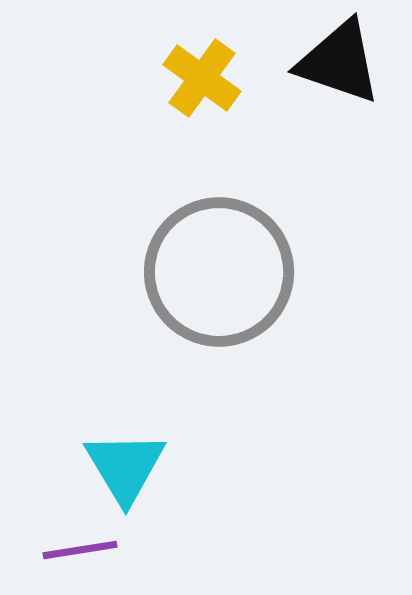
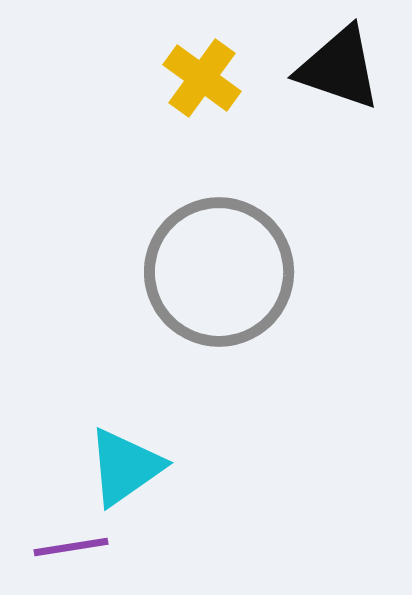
black triangle: moved 6 px down
cyan triangle: rotated 26 degrees clockwise
purple line: moved 9 px left, 3 px up
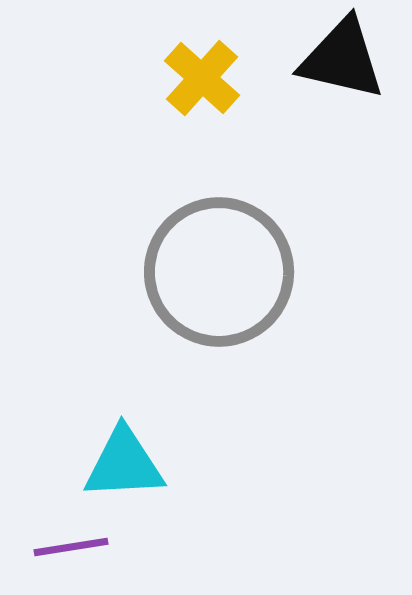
black triangle: moved 3 px right, 9 px up; rotated 6 degrees counterclockwise
yellow cross: rotated 6 degrees clockwise
cyan triangle: moved 1 px left, 3 px up; rotated 32 degrees clockwise
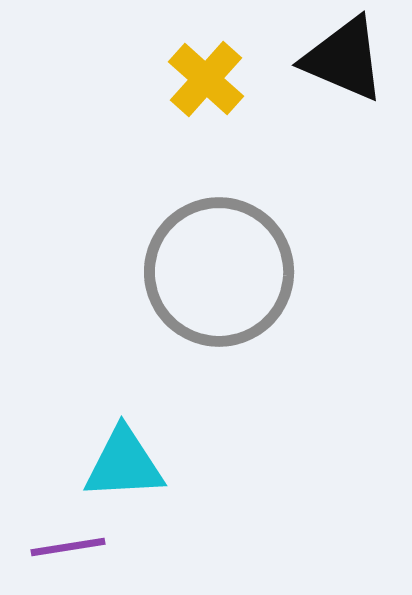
black triangle: moved 2 px right; rotated 10 degrees clockwise
yellow cross: moved 4 px right, 1 px down
purple line: moved 3 px left
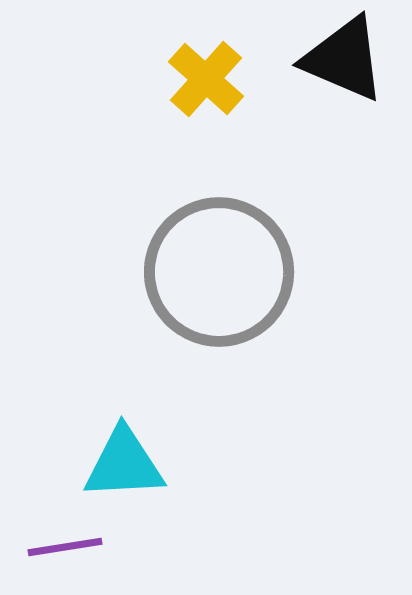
purple line: moved 3 px left
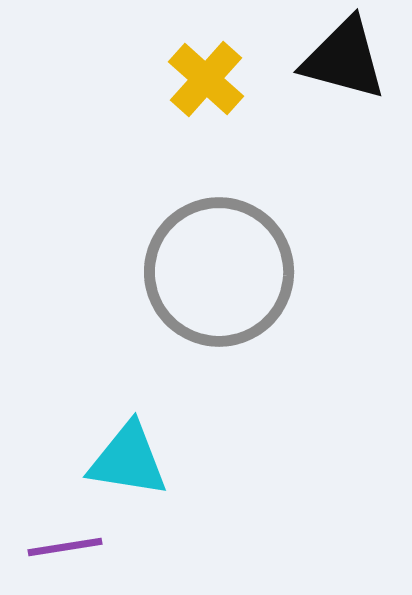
black triangle: rotated 8 degrees counterclockwise
cyan triangle: moved 4 px right, 4 px up; rotated 12 degrees clockwise
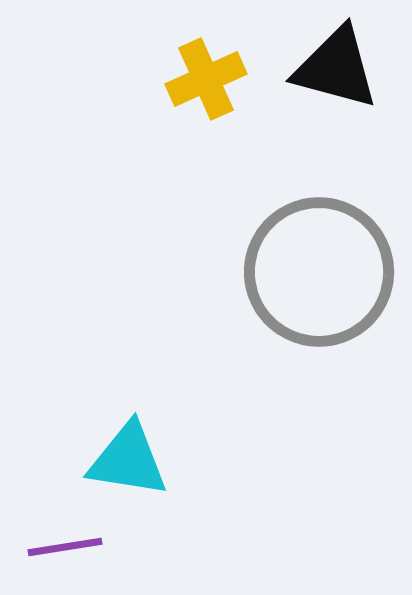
black triangle: moved 8 px left, 9 px down
yellow cross: rotated 24 degrees clockwise
gray circle: moved 100 px right
